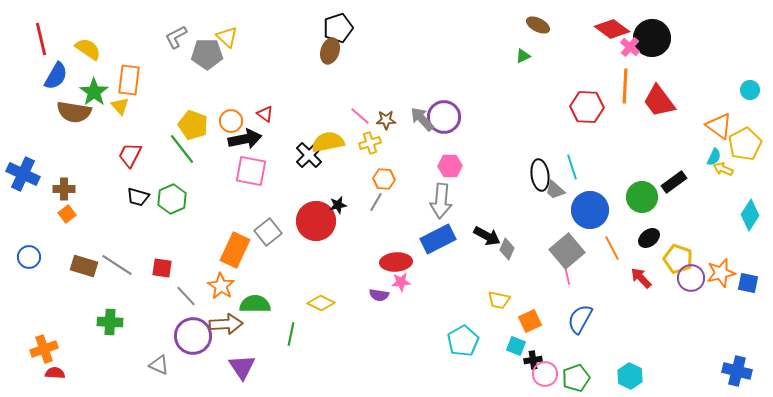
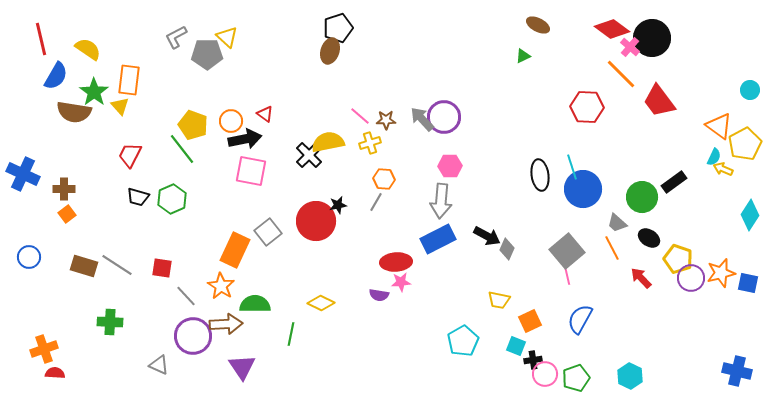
orange line at (625, 86): moved 4 px left, 12 px up; rotated 48 degrees counterclockwise
gray trapezoid at (555, 190): moved 62 px right, 33 px down
blue circle at (590, 210): moved 7 px left, 21 px up
black ellipse at (649, 238): rotated 70 degrees clockwise
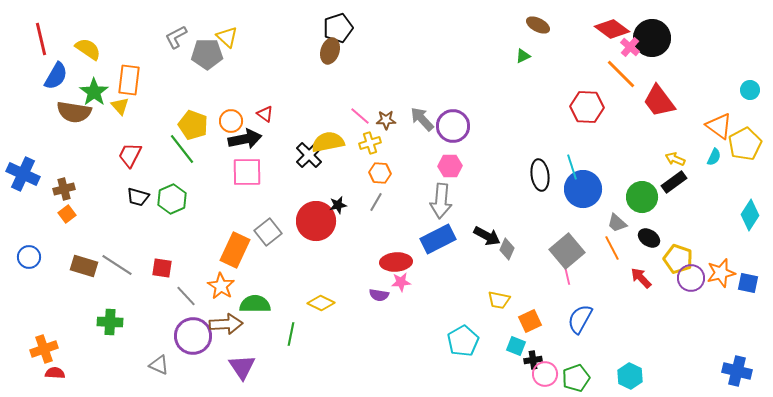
purple circle at (444, 117): moved 9 px right, 9 px down
yellow arrow at (723, 169): moved 48 px left, 10 px up
pink square at (251, 171): moved 4 px left, 1 px down; rotated 12 degrees counterclockwise
orange hexagon at (384, 179): moved 4 px left, 6 px up
brown cross at (64, 189): rotated 15 degrees counterclockwise
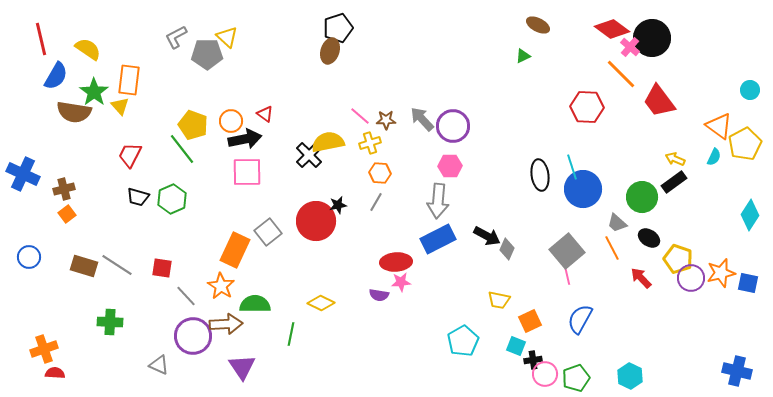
gray arrow at (441, 201): moved 3 px left
